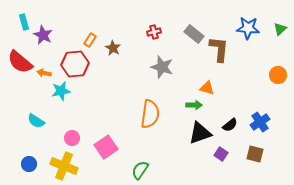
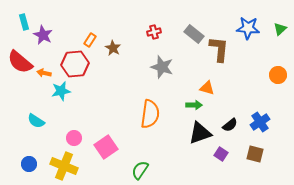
pink circle: moved 2 px right
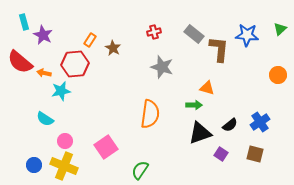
blue star: moved 1 px left, 7 px down
cyan semicircle: moved 9 px right, 2 px up
pink circle: moved 9 px left, 3 px down
blue circle: moved 5 px right, 1 px down
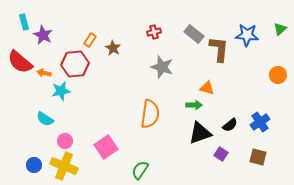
brown square: moved 3 px right, 3 px down
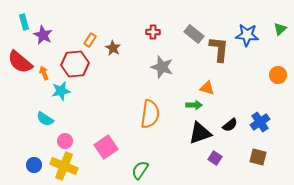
red cross: moved 1 px left; rotated 16 degrees clockwise
orange arrow: rotated 56 degrees clockwise
purple square: moved 6 px left, 4 px down
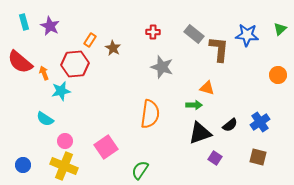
purple star: moved 7 px right, 9 px up
blue circle: moved 11 px left
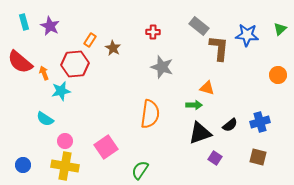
gray rectangle: moved 5 px right, 8 px up
brown L-shape: moved 1 px up
blue cross: rotated 18 degrees clockwise
yellow cross: moved 1 px right; rotated 12 degrees counterclockwise
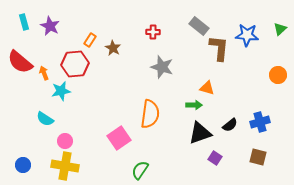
pink square: moved 13 px right, 9 px up
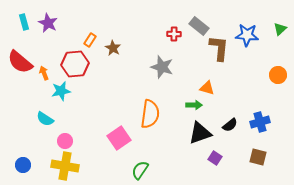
purple star: moved 2 px left, 3 px up
red cross: moved 21 px right, 2 px down
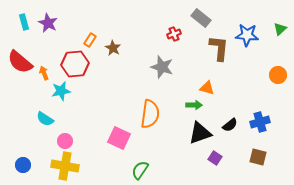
gray rectangle: moved 2 px right, 8 px up
red cross: rotated 24 degrees counterclockwise
pink square: rotated 30 degrees counterclockwise
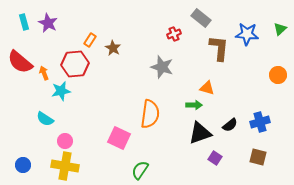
blue star: moved 1 px up
